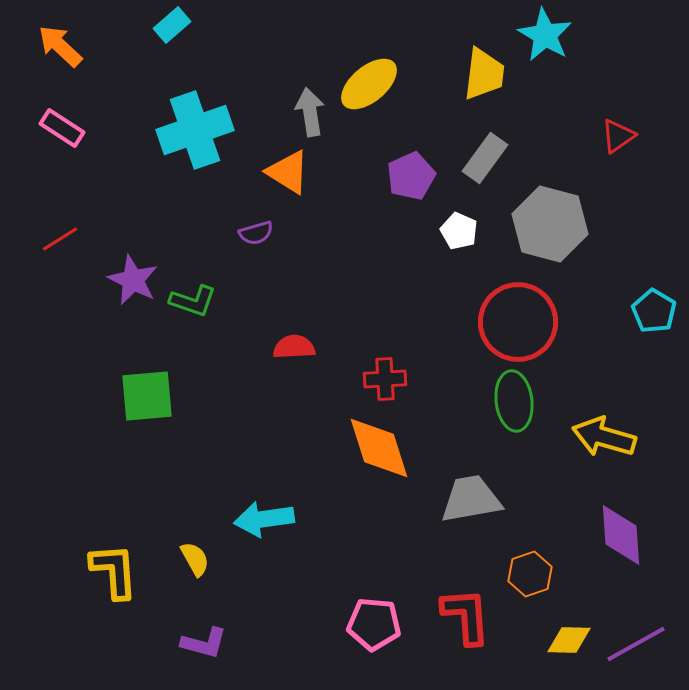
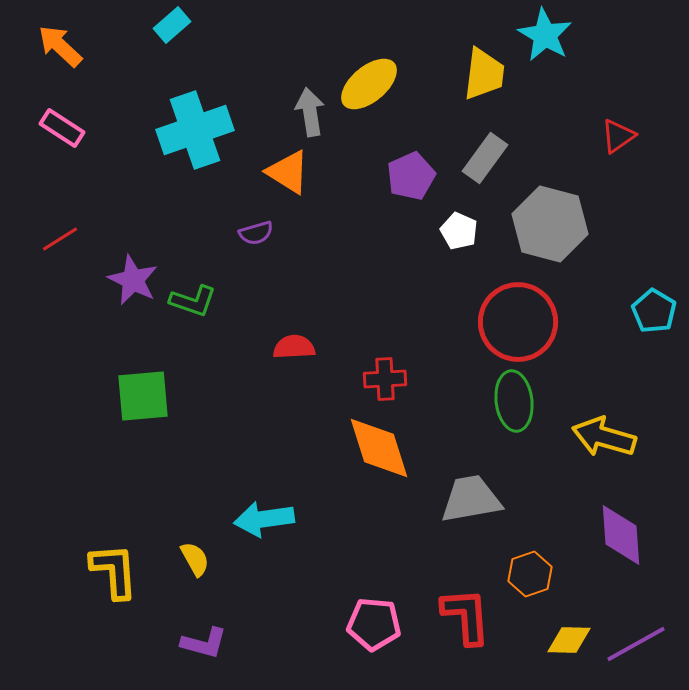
green square: moved 4 px left
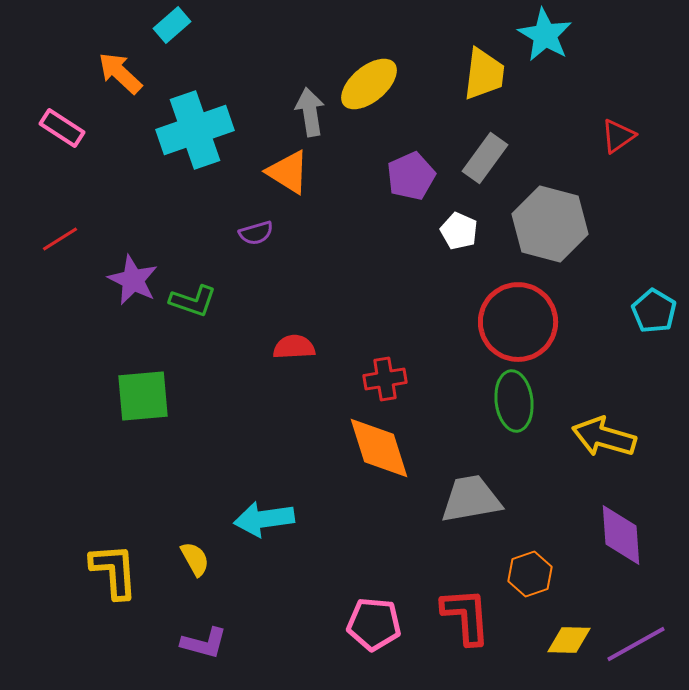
orange arrow: moved 60 px right, 27 px down
red cross: rotated 6 degrees counterclockwise
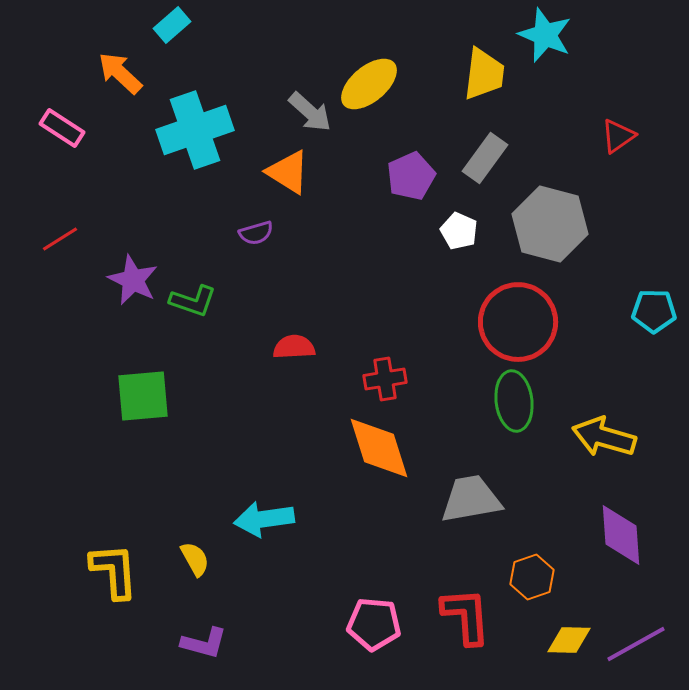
cyan star: rotated 8 degrees counterclockwise
gray arrow: rotated 141 degrees clockwise
cyan pentagon: rotated 30 degrees counterclockwise
orange hexagon: moved 2 px right, 3 px down
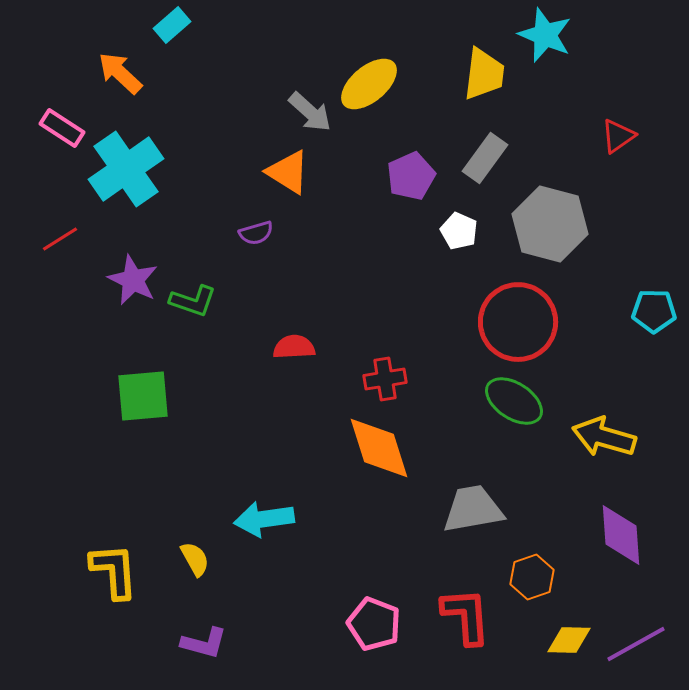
cyan cross: moved 69 px left, 39 px down; rotated 16 degrees counterclockwise
green ellipse: rotated 50 degrees counterclockwise
gray trapezoid: moved 2 px right, 10 px down
pink pentagon: rotated 16 degrees clockwise
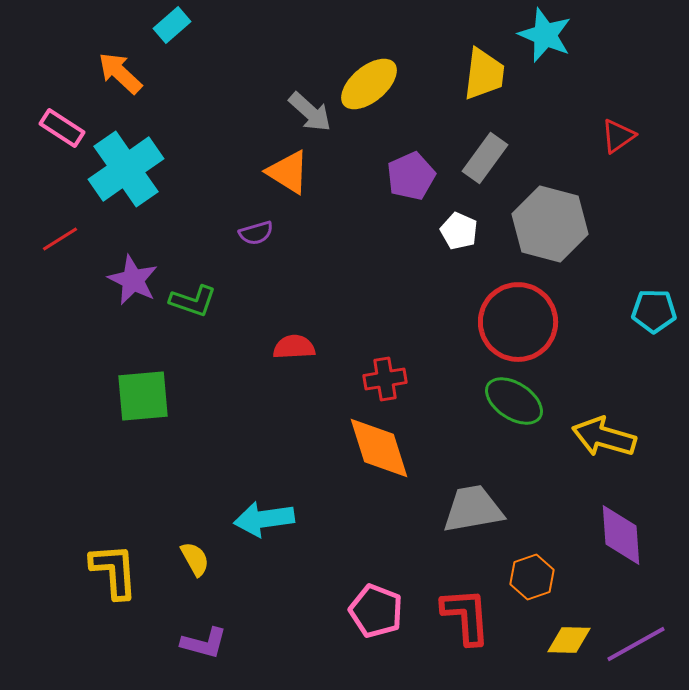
pink pentagon: moved 2 px right, 13 px up
